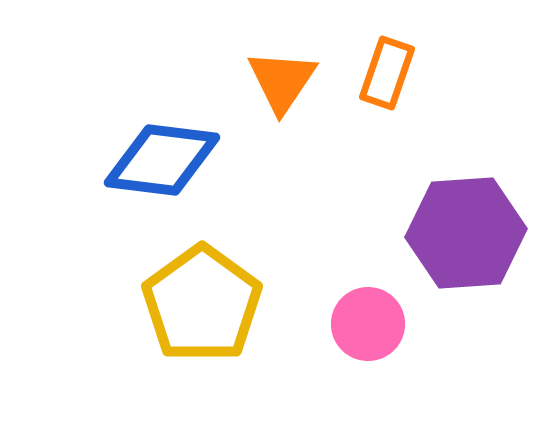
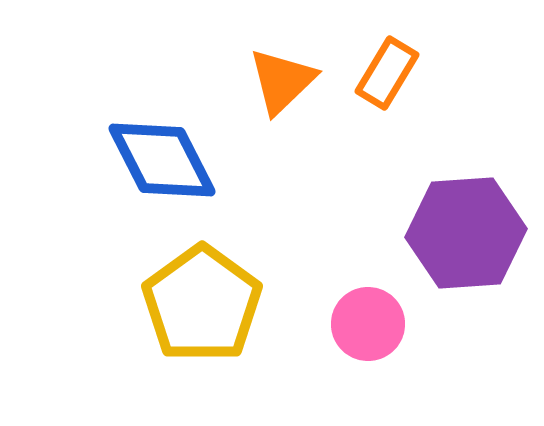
orange rectangle: rotated 12 degrees clockwise
orange triangle: rotated 12 degrees clockwise
blue diamond: rotated 56 degrees clockwise
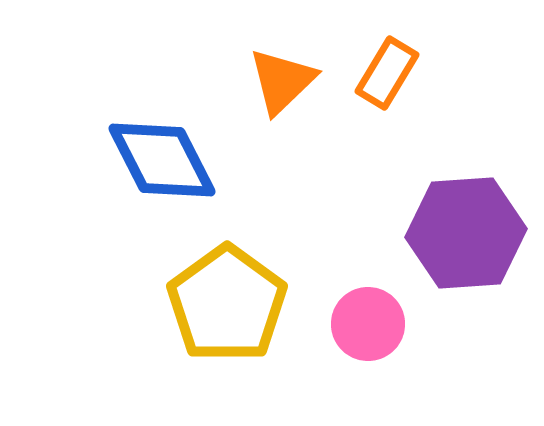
yellow pentagon: moved 25 px right
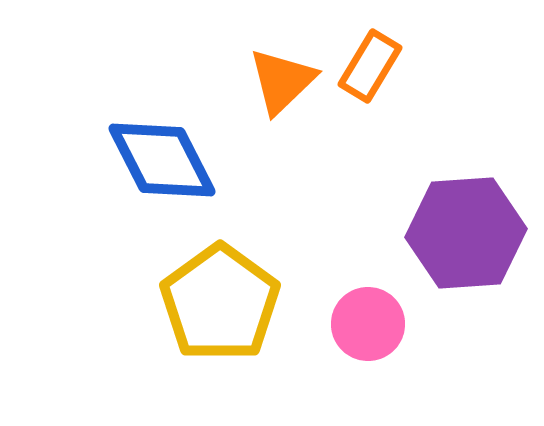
orange rectangle: moved 17 px left, 7 px up
yellow pentagon: moved 7 px left, 1 px up
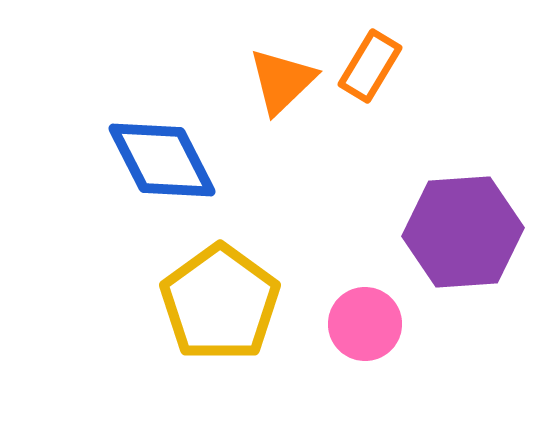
purple hexagon: moved 3 px left, 1 px up
pink circle: moved 3 px left
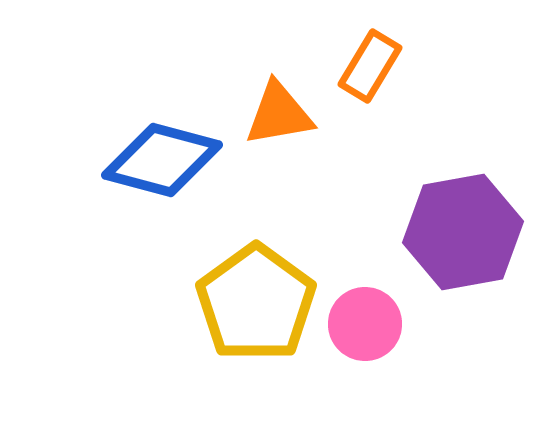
orange triangle: moved 3 px left, 33 px down; rotated 34 degrees clockwise
blue diamond: rotated 48 degrees counterclockwise
purple hexagon: rotated 6 degrees counterclockwise
yellow pentagon: moved 36 px right
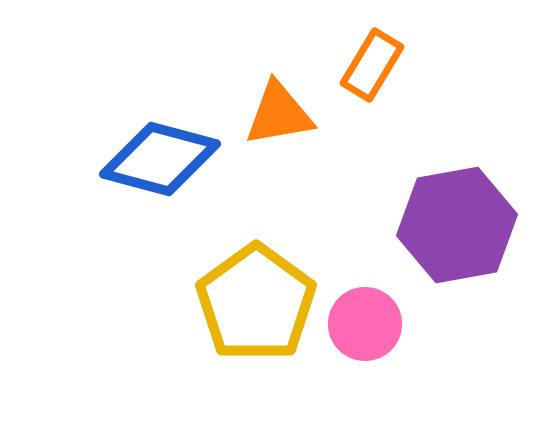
orange rectangle: moved 2 px right, 1 px up
blue diamond: moved 2 px left, 1 px up
purple hexagon: moved 6 px left, 7 px up
